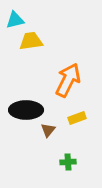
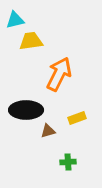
orange arrow: moved 9 px left, 6 px up
brown triangle: moved 1 px down; rotated 35 degrees clockwise
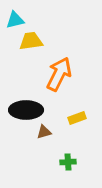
brown triangle: moved 4 px left, 1 px down
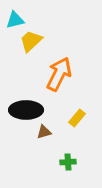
yellow trapezoid: rotated 35 degrees counterclockwise
yellow rectangle: rotated 30 degrees counterclockwise
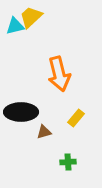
cyan triangle: moved 6 px down
yellow trapezoid: moved 24 px up
orange arrow: rotated 140 degrees clockwise
black ellipse: moved 5 px left, 2 px down
yellow rectangle: moved 1 px left
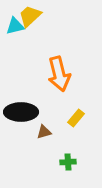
yellow trapezoid: moved 1 px left, 1 px up
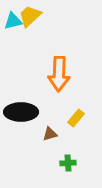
cyan triangle: moved 2 px left, 5 px up
orange arrow: rotated 16 degrees clockwise
brown triangle: moved 6 px right, 2 px down
green cross: moved 1 px down
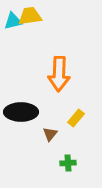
yellow trapezoid: rotated 35 degrees clockwise
brown triangle: rotated 35 degrees counterclockwise
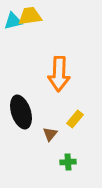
black ellipse: rotated 72 degrees clockwise
yellow rectangle: moved 1 px left, 1 px down
green cross: moved 1 px up
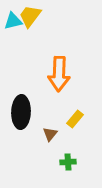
yellow trapezoid: rotated 45 degrees counterclockwise
black ellipse: rotated 20 degrees clockwise
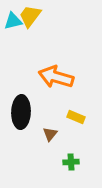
orange arrow: moved 3 px left, 3 px down; rotated 104 degrees clockwise
yellow rectangle: moved 1 px right, 2 px up; rotated 72 degrees clockwise
green cross: moved 3 px right
